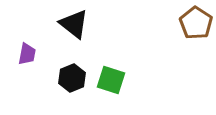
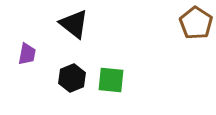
green square: rotated 12 degrees counterclockwise
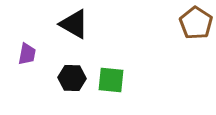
black triangle: rotated 8 degrees counterclockwise
black hexagon: rotated 24 degrees clockwise
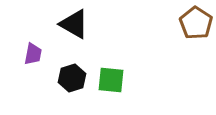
purple trapezoid: moved 6 px right
black hexagon: rotated 20 degrees counterclockwise
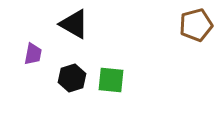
brown pentagon: moved 2 px down; rotated 24 degrees clockwise
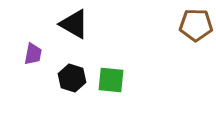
brown pentagon: rotated 16 degrees clockwise
black hexagon: rotated 24 degrees counterclockwise
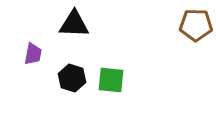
black triangle: rotated 28 degrees counterclockwise
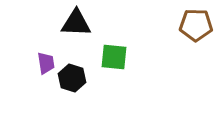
black triangle: moved 2 px right, 1 px up
purple trapezoid: moved 13 px right, 9 px down; rotated 20 degrees counterclockwise
green square: moved 3 px right, 23 px up
